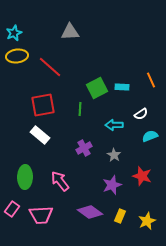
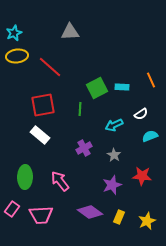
cyan arrow: rotated 24 degrees counterclockwise
red star: rotated 12 degrees counterclockwise
yellow rectangle: moved 1 px left, 1 px down
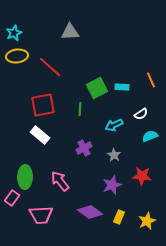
pink rectangle: moved 11 px up
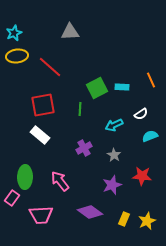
yellow rectangle: moved 5 px right, 2 px down
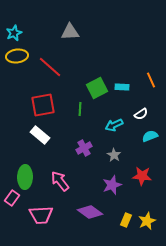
yellow rectangle: moved 2 px right, 1 px down
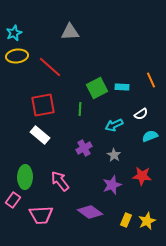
pink rectangle: moved 1 px right, 2 px down
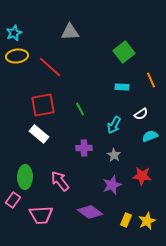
green square: moved 27 px right, 36 px up; rotated 10 degrees counterclockwise
green line: rotated 32 degrees counterclockwise
cyan arrow: rotated 36 degrees counterclockwise
white rectangle: moved 1 px left, 1 px up
purple cross: rotated 28 degrees clockwise
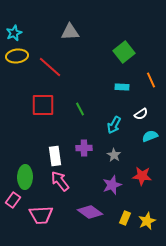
red square: rotated 10 degrees clockwise
white rectangle: moved 16 px right, 22 px down; rotated 42 degrees clockwise
yellow rectangle: moved 1 px left, 2 px up
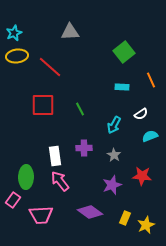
green ellipse: moved 1 px right
yellow star: moved 1 px left, 4 px down
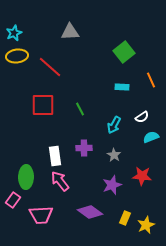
white semicircle: moved 1 px right, 3 px down
cyan semicircle: moved 1 px right, 1 px down
